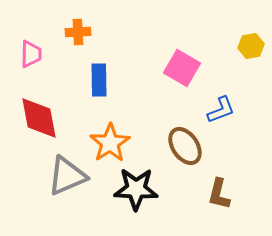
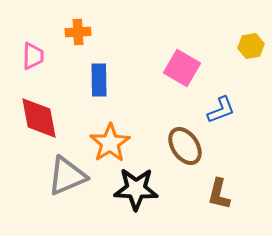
pink trapezoid: moved 2 px right, 2 px down
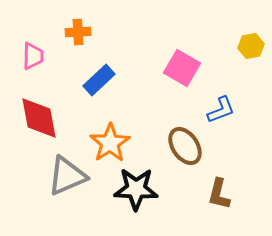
blue rectangle: rotated 48 degrees clockwise
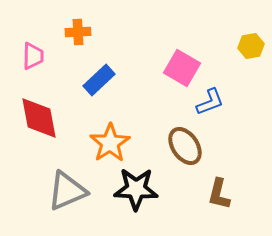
blue L-shape: moved 11 px left, 8 px up
gray triangle: moved 15 px down
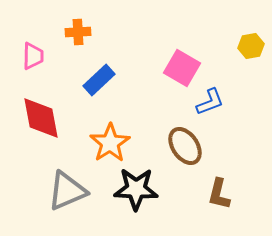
red diamond: moved 2 px right
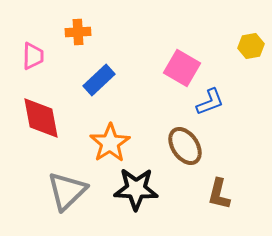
gray triangle: rotated 21 degrees counterclockwise
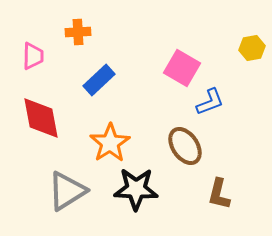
yellow hexagon: moved 1 px right, 2 px down
gray triangle: rotated 12 degrees clockwise
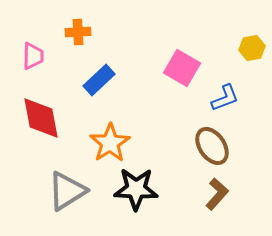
blue L-shape: moved 15 px right, 4 px up
brown ellipse: moved 27 px right
brown L-shape: moved 2 px left; rotated 152 degrees counterclockwise
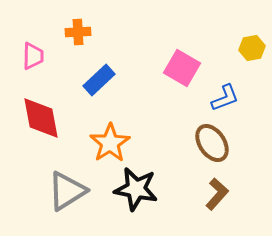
brown ellipse: moved 3 px up
black star: rotated 9 degrees clockwise
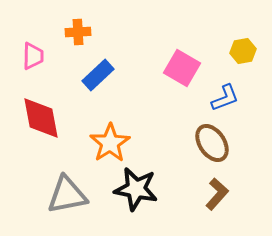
yellow hexagon: moved 9 px left, 3 px down
blue rectangle: moved 1 px left, 5 px up
gray triangle: moved 4 px down; rotated 21 degrees clockwise
